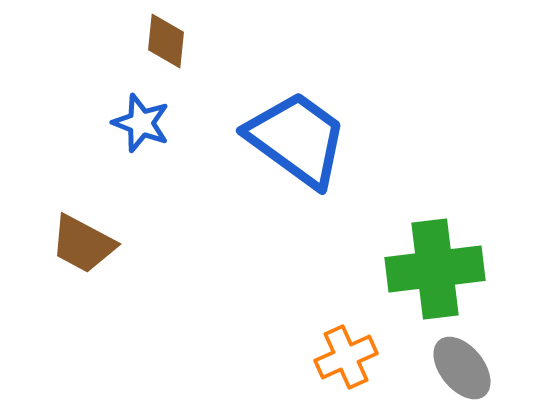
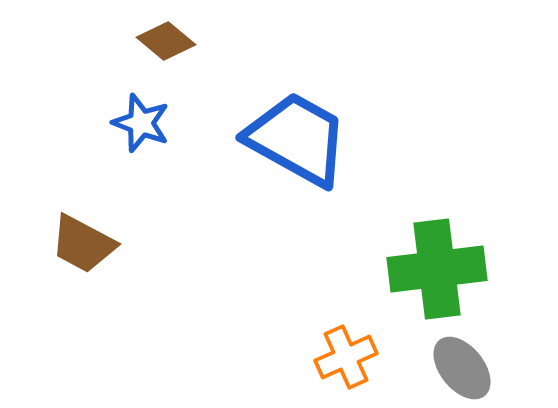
brown diamond: rotated 56 degrees counterclockwise
blue trapezoid: rotated 7 degrees counterclockwise
green cross: moved 2 px right
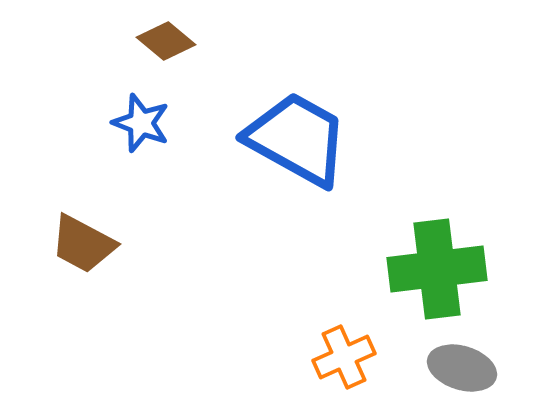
orange cross: moved 2 px left
gray ellipse: rotated 34 degrees counterclockwise
